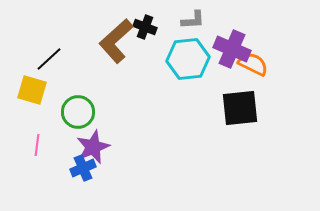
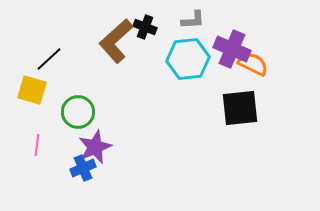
purple star: moved 2 px right
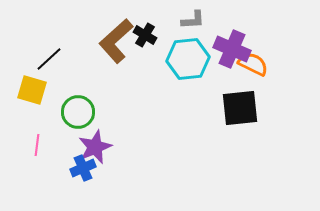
black cross: moved 8 px down; rotated 10 degrees clockwise
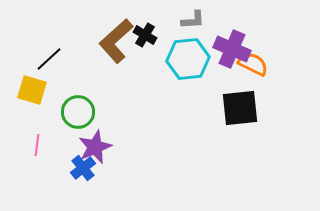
blue cross: rotated 15 degrees counterclockwise
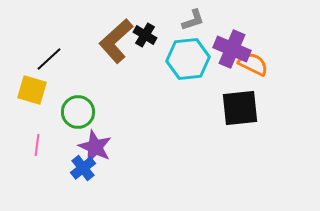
gray L-shape: rotated 15 degrees counterclockwise
purple star: rotated 24 degrees counterclockwise
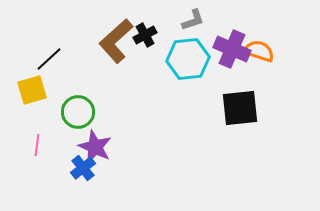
black cross: rotated 30 degrees clockwise
orange semicircle: moved 6 px right, 13 px up; rotated 8 degrees counterclockwise
yellow square: rotated 32 degrees counterclockwise
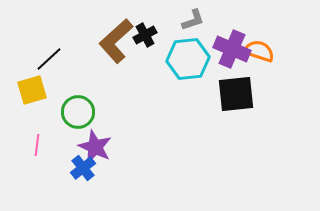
black square: moved 4 px left, 14 px up
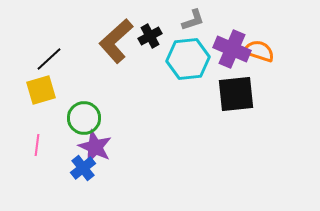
black cross: moved 5 px right, 1 px down
yellow square: moved 9 px right
green circle: moved 6 px right, 6 px down
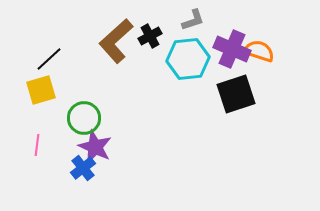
black square: rotated 12 degrees counterclockwise
